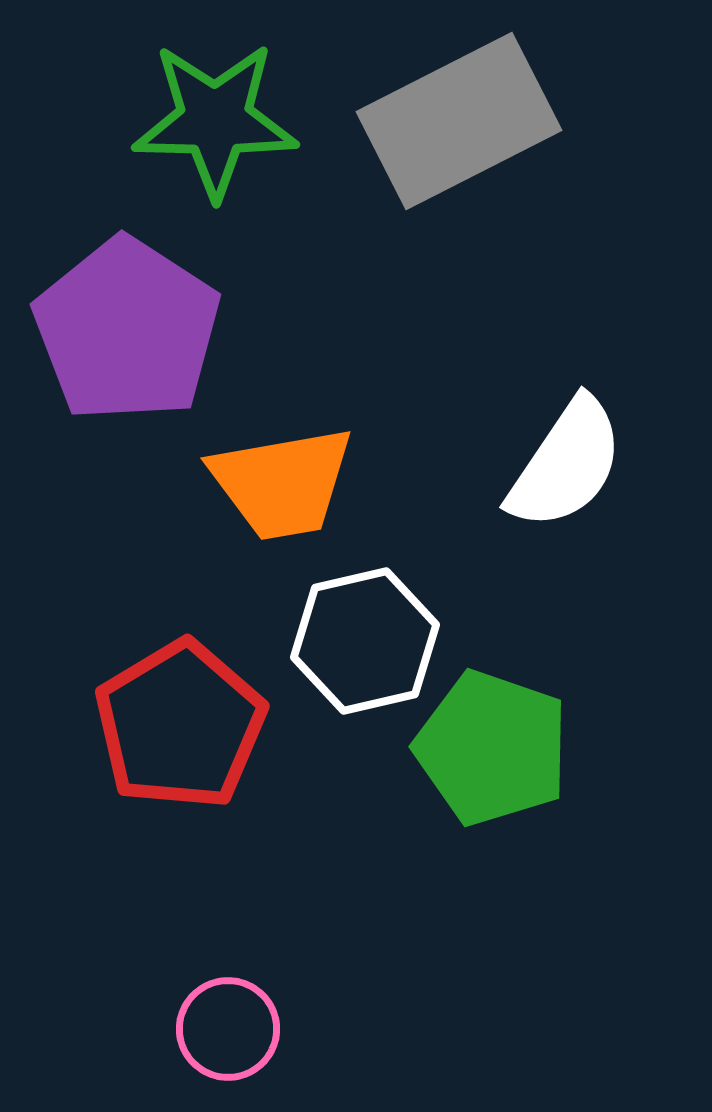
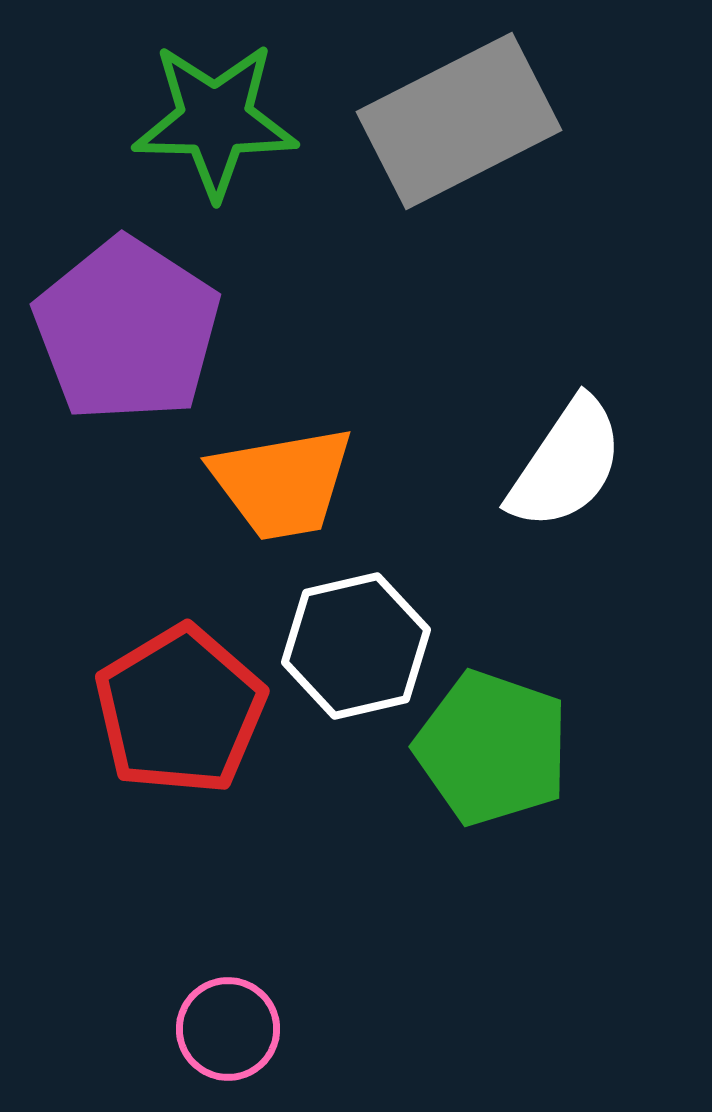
white hexagon: moved 9 px left, 5 px down
red pentagon: moved 15 px up
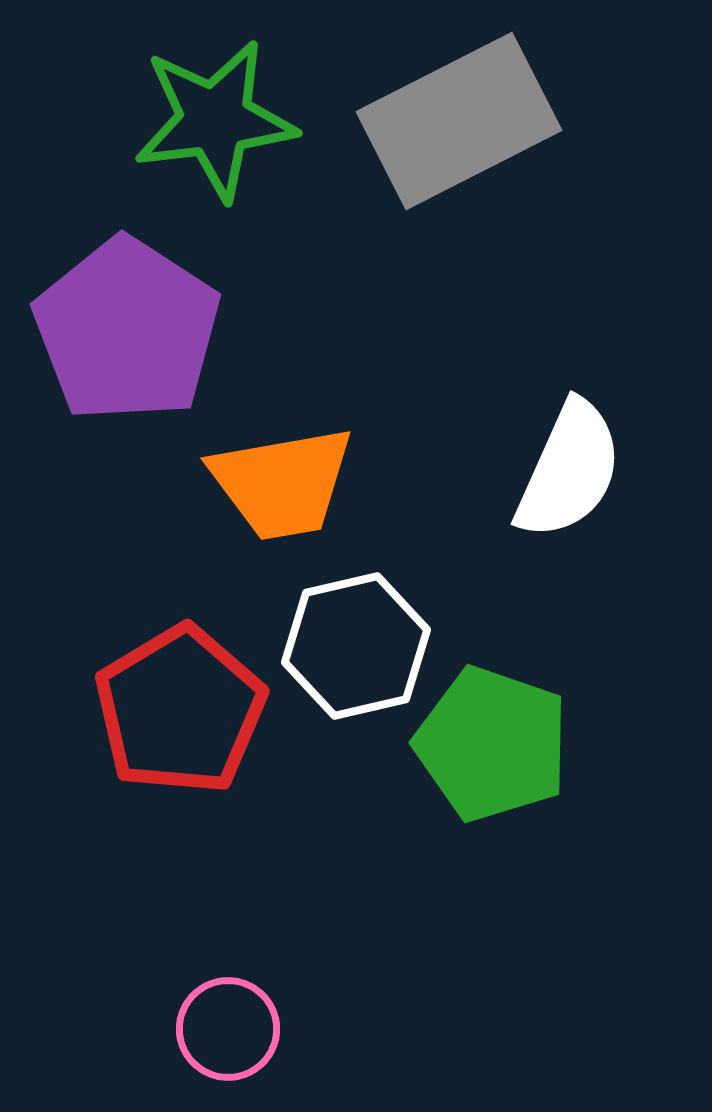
green star: rotated 8 degrees counterclockwise
white semicircle: moved 3 px right, 6 px down; rotated 10 degrees counterclockwise
green pentagon: moved 4 px up
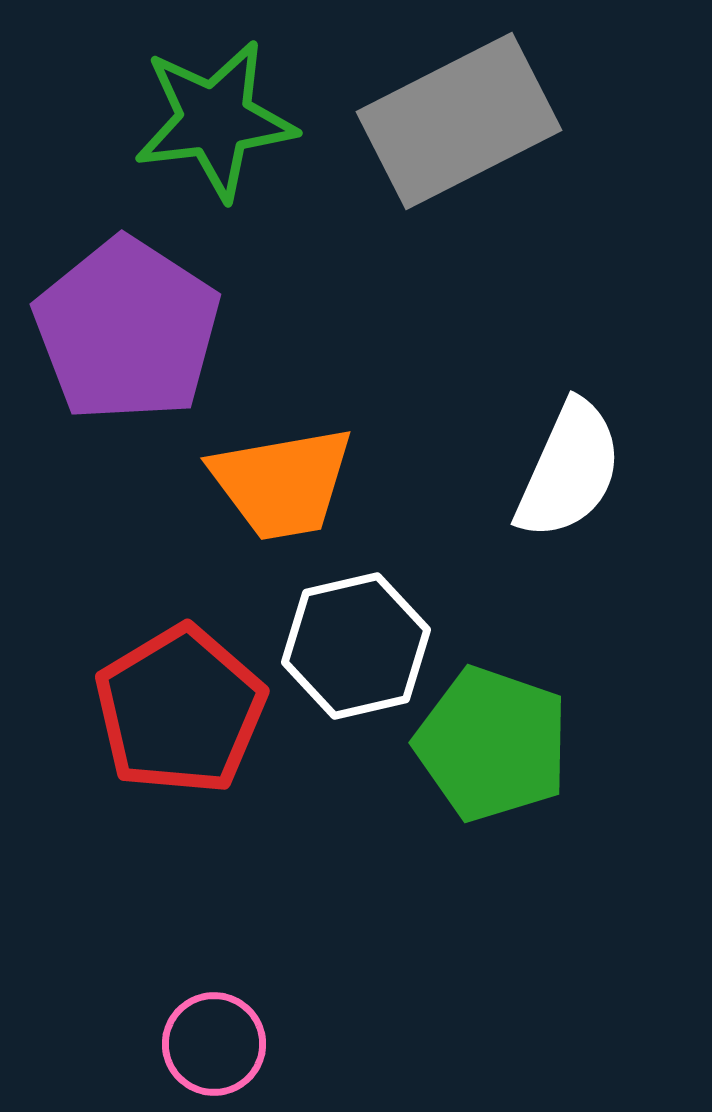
pink circle: moved 14 px left, 15 px down
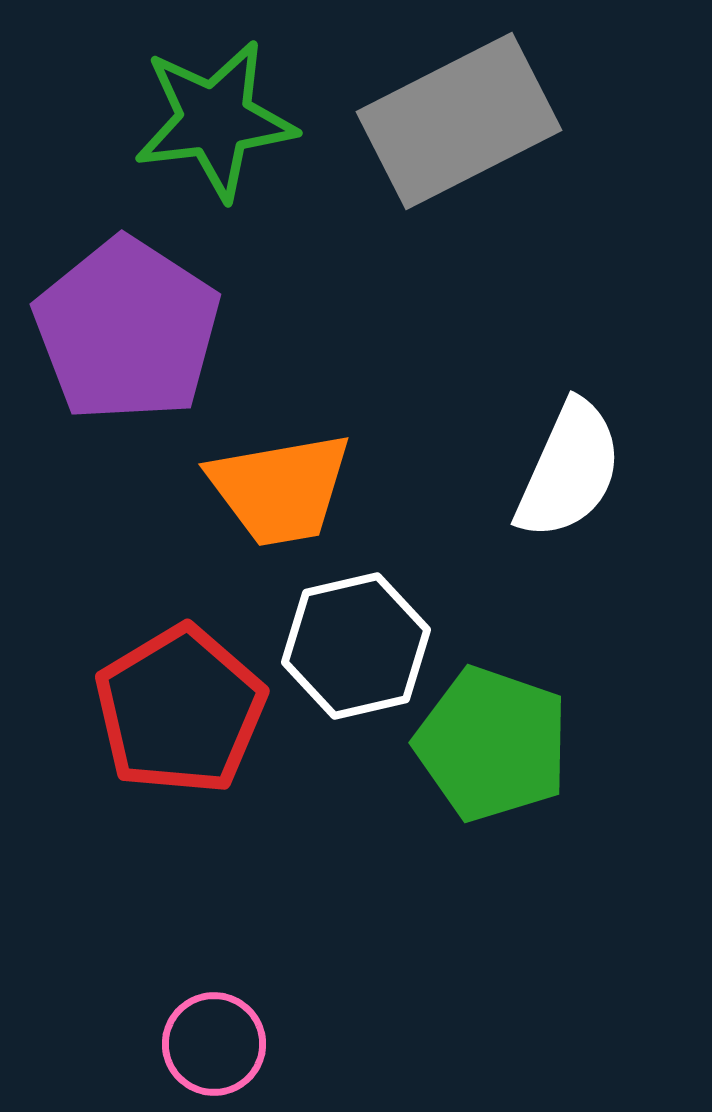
orange trapezoid: moved 2 px left, 6 px down
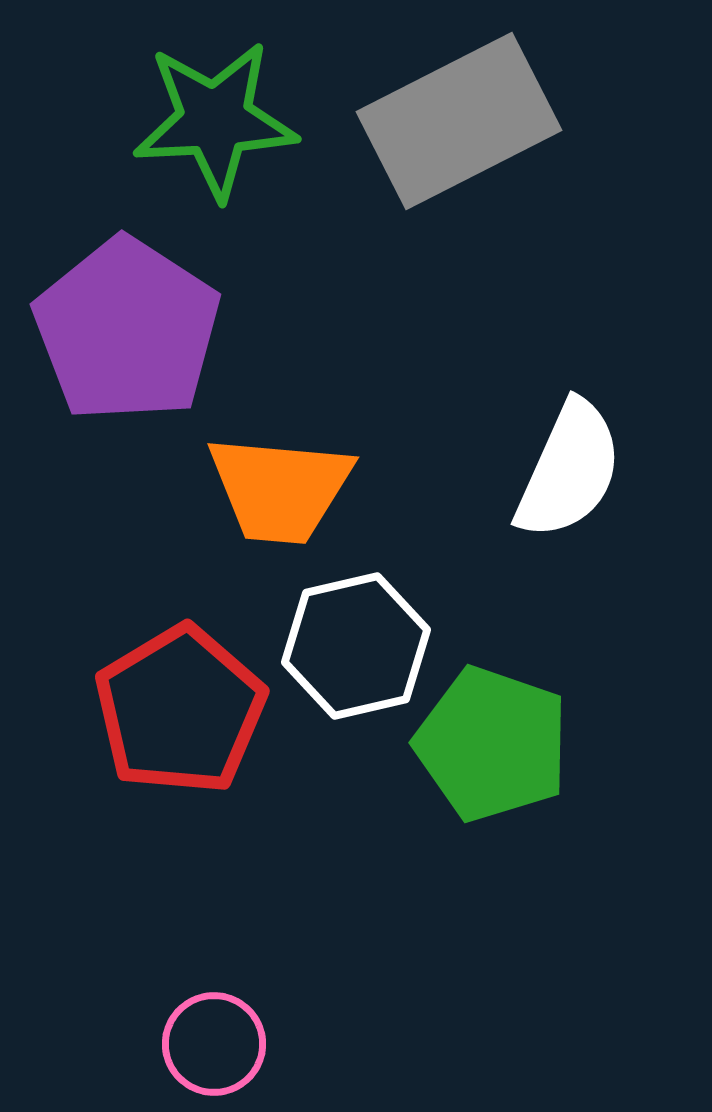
green star: rotated 4 degrees clockwise
orange trapezoid: rotated 15 degrees clockwise
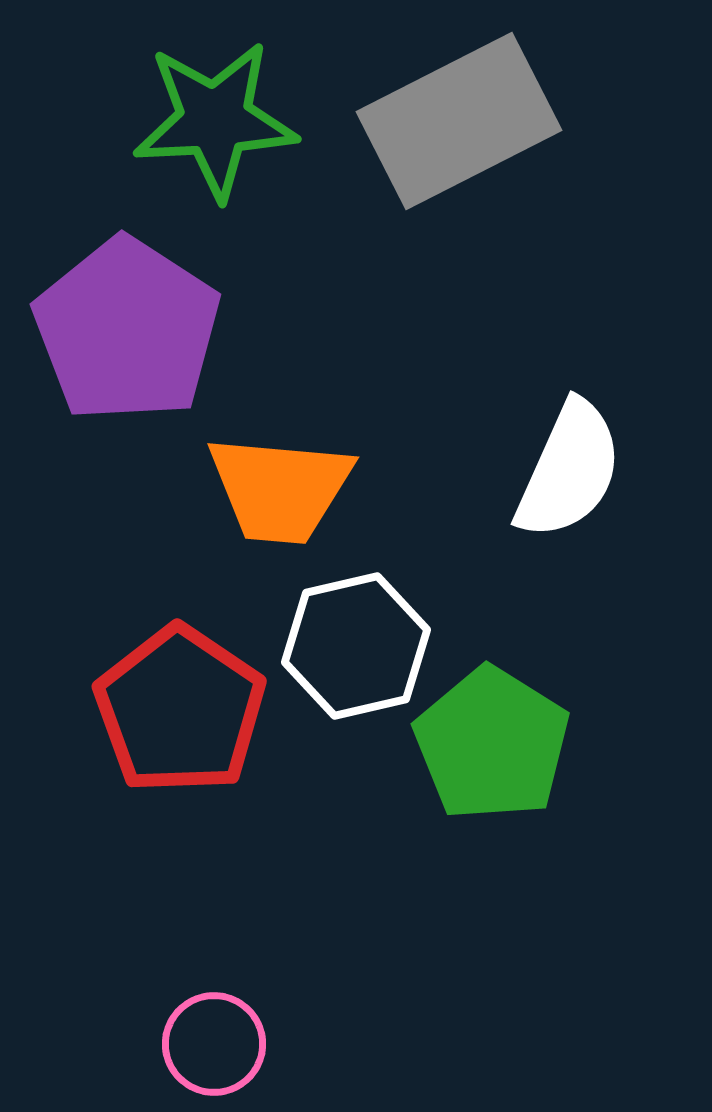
red pentagon: rotated 7 degrees counterclockwise
green pentagon: rotated 13 degrees clockwise
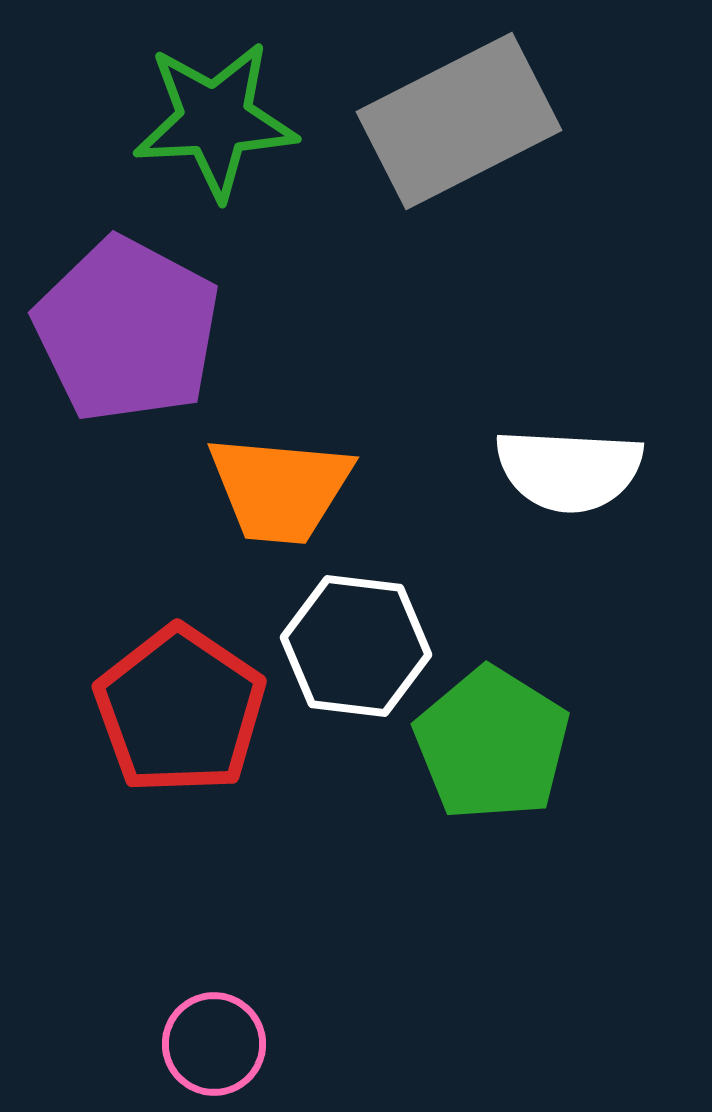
purple pentagon: rotated 5 degrees counterclockwise
white semicircle: rotated 69 degrees clockwise
white hexagon: rotated 20 degrees clockwise
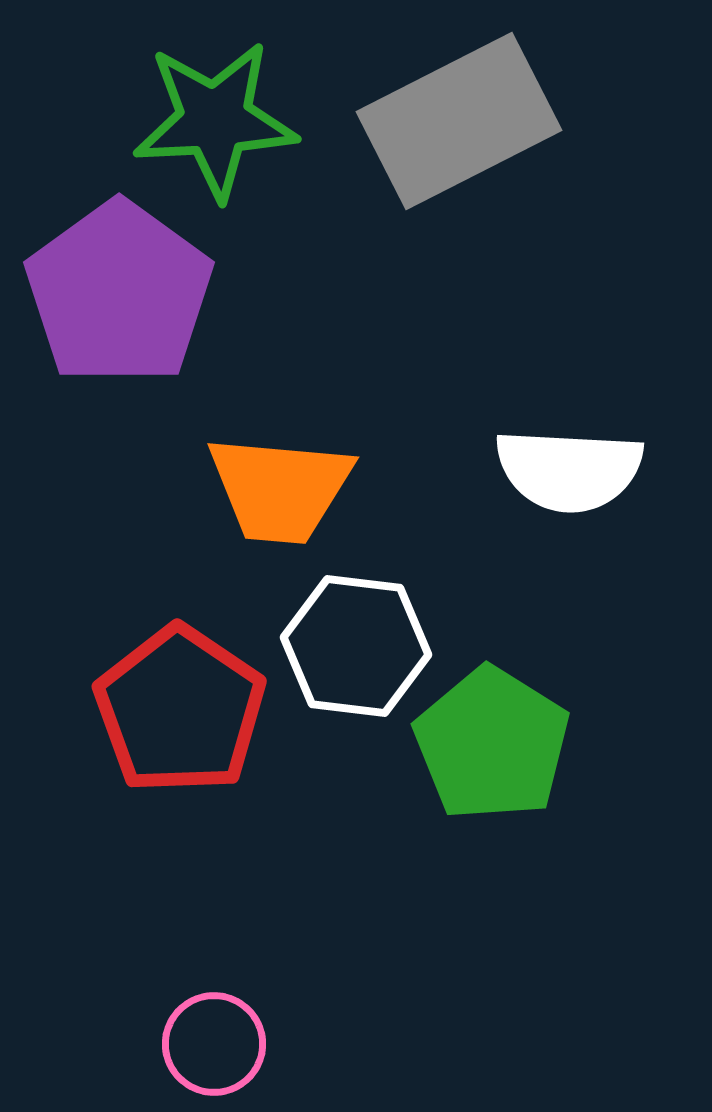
purple pentagon: moved 8 px left, 37 px up; rotated 8 degrees clockwise
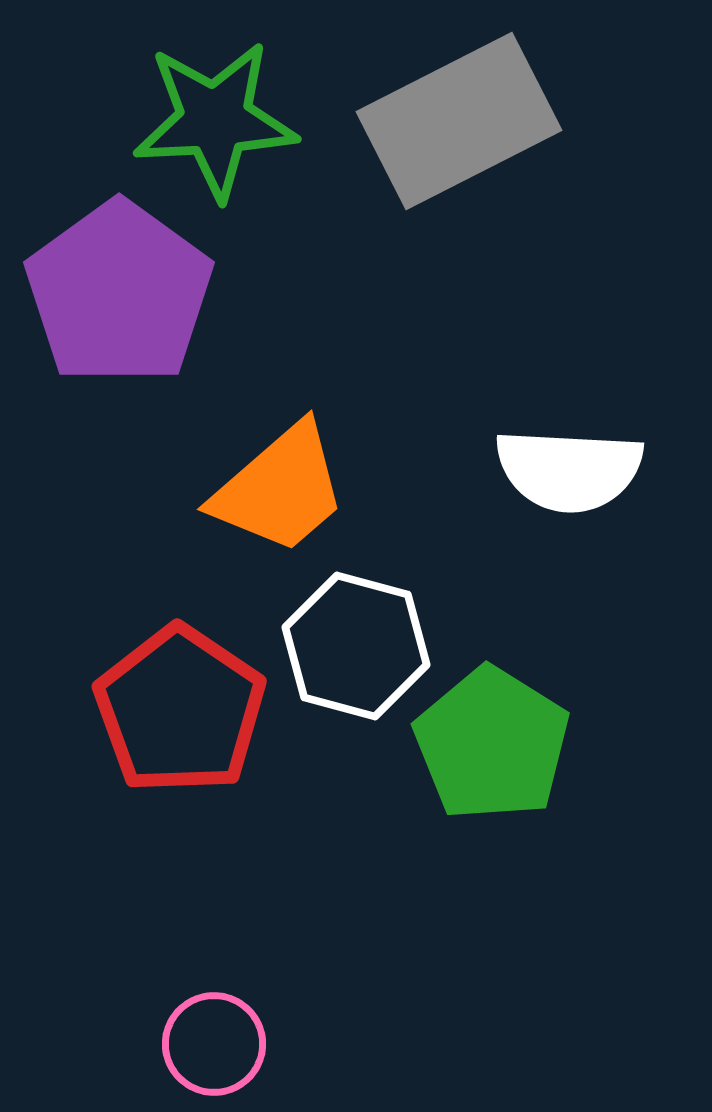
orange trapezoid: rotated 46 degrees counterclockwise
white hexagon: rotated 8 degrees clockwise
